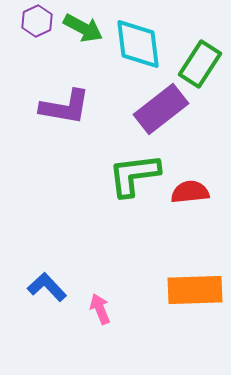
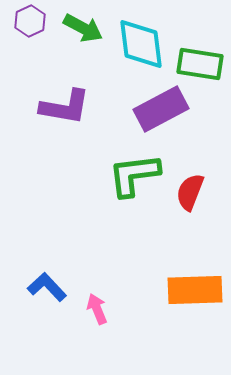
purple hexagon: moved 7 px left
cyan diamond: moved 3 px right
green rectangle: rotated 66 degrees clockwise
purple rectangle: rotated 10 degrees clockwise
red semicircle: rotated 63 degrees counterclockwise
pink arrow: moved 3 px left
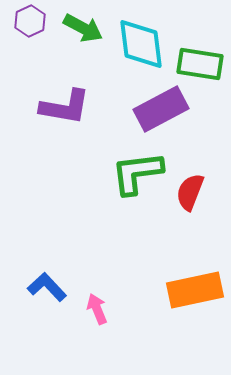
green L-shape: moved 3 px right, 2 px up
orange rectangle: rotated 10 degrees counterclockwise
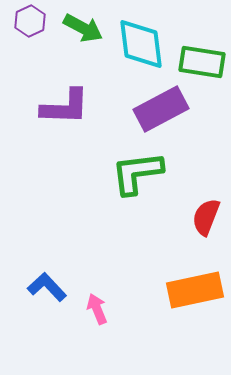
green rectangle: moved 2 px right, 2 px up
purple L-shape: rotated 8 degrees counterclockwise
red semicircle: moved 16 px right, 25 px down
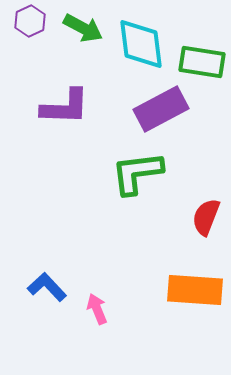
orange rectangle: rotated 16 degrees clockwise
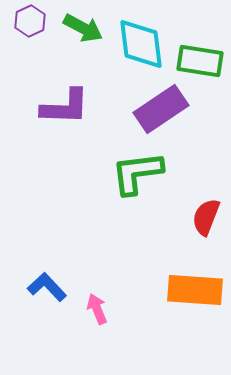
green rectangle: moved 2 px left, 1 px up
purple rectangle: rotated 6 degrees counterclockwise
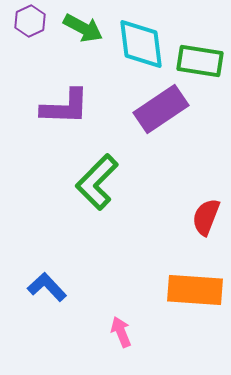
green L-shape: moved 40 px left, 9 px down; rotated 38 degrees counterclockwise
pink arrow: moved 24 px right, 23 px down
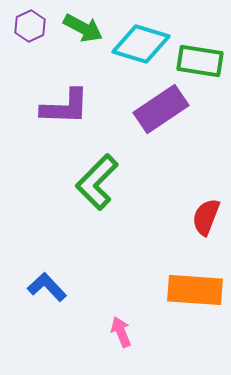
purple hexagon: moved 5 px down
cyan diamond: rotated 66 degrees counterclockwise
